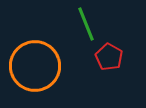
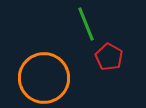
orange circle: moved 9 px right, 12 px down
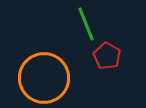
red pentagon: moved 2 px left, 1 px up
